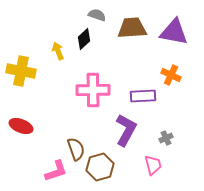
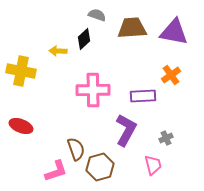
yellow arrow: rotated 66 degrees counterclockwise
orange cross: rotated 30 degrees clockwise
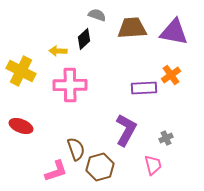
yellow cross: rotated 16 degrees clockwise
pink cross: moved 23 px left, 5 px up
purple rectangle: moved 1 px right, 8 px up
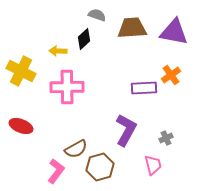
pink cross: moved 3 px left, 2 px down
brown semicircle: rotated 80 degrees clockwise
pink L-shape: rotated 35 degrees counterclockwise
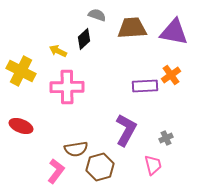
yellow arrow: rotated 24 degrees clockwise
purple rectangle: moved 1 px right, 2 px up
brown semicircle: rotated 20 degrees clockwise
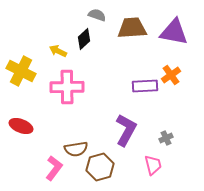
pink L-shape: moved 2 px left, 3 px up
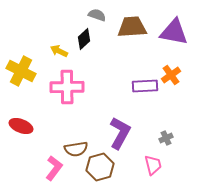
brown trapezoid: moved 1 px up
yellow arrow: moved 1 px right
purple L-shape: moved 6 px left, 3 px down
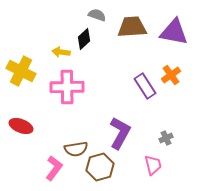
yellow arrow: moved 2 px right, 1 px down; rotated 18 degrees counterclockwise
purple rectangle: rotated 60 degrees clockwise
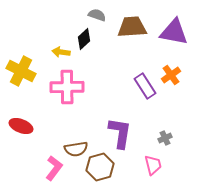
purple L-shape: rotated 20 degrees counterclockwise
gray cross: moved 1 px left
